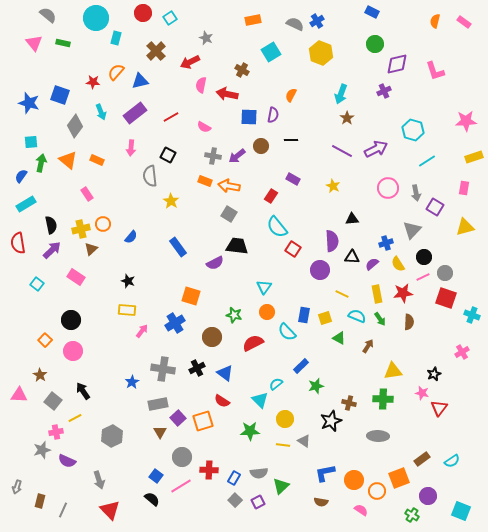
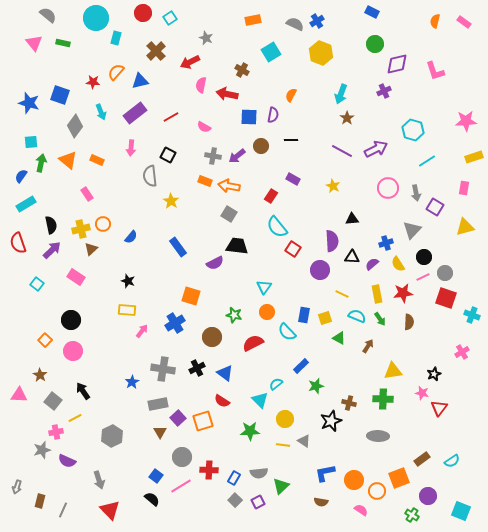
red semicircle at (18, 243): rotated 10 degrees counterclockwise
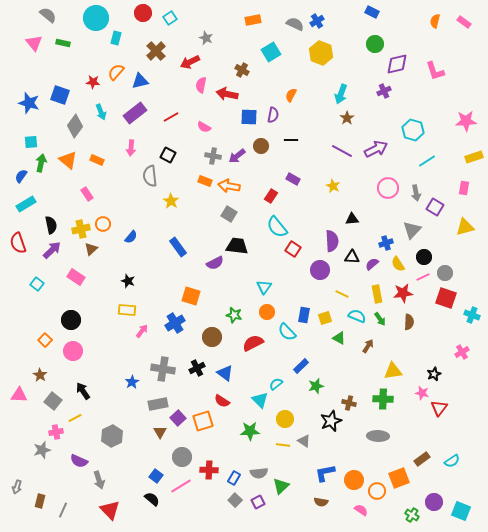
purple semicircle at (67, 461): moved 12 px right
purple circle at (428, 496): moved 6 px right, 6 px down
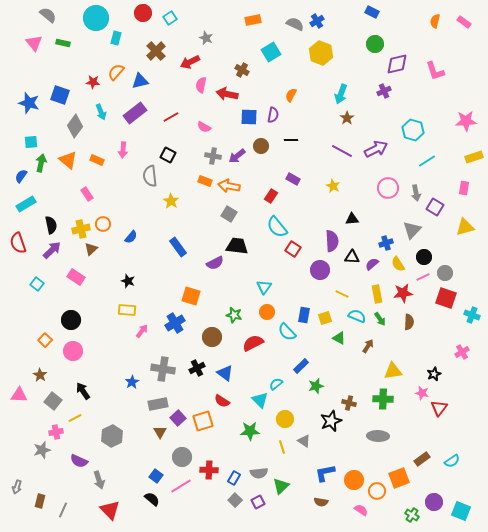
pink arrow at (131, 148): moved 8 px left, 2 px down
yellow line at (283, 445): moved 1 px left, 2 px down; rotated 64 degrees clockwise
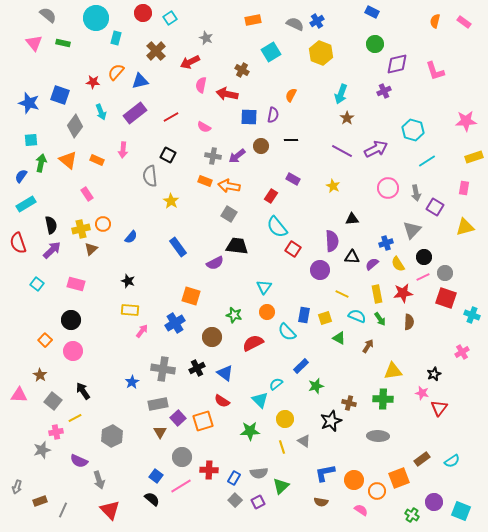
cyan square at (31, 142): moved 2 px up
pink rectangle at (76, 277): moved 7 px down; rotated 18 degrees counterclockwise
yellow rectangle at (127, 310): moved 3 px right
brown rectangle at (40, 501): rotated 56 degrees clockwise
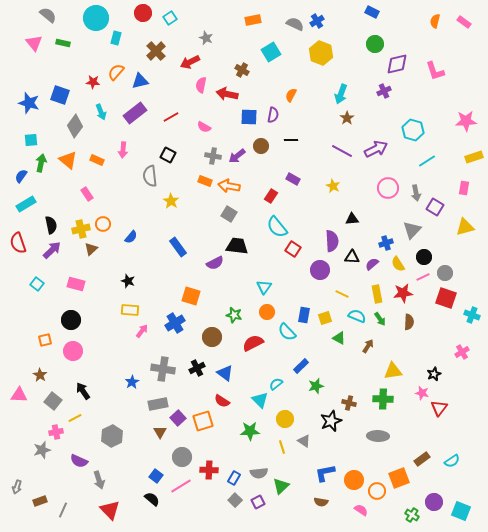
orange square at (45, 340): rotated 32 degrees clockwise
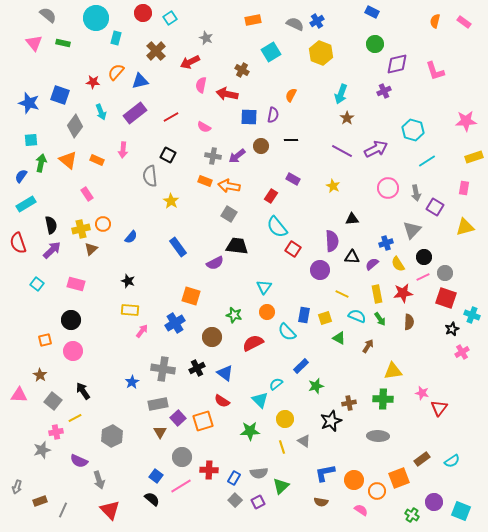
black star at (434, 374): moved 18 px right, 45 px up
brown cross at (349, 403): rotated 24 degrees counterclockwise
